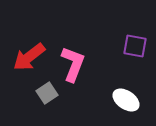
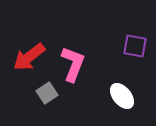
white ellipse: moved 4 px left, 4 px up; rotated 16 degrees clockwise
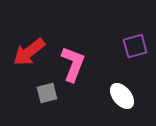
purple square: rotated 25 degrees counterclockwise
red arrow: moved 5 px up
gray square: rotated 20 degrees clockwise
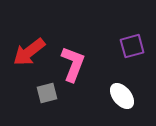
purple square: moved 3 px left
